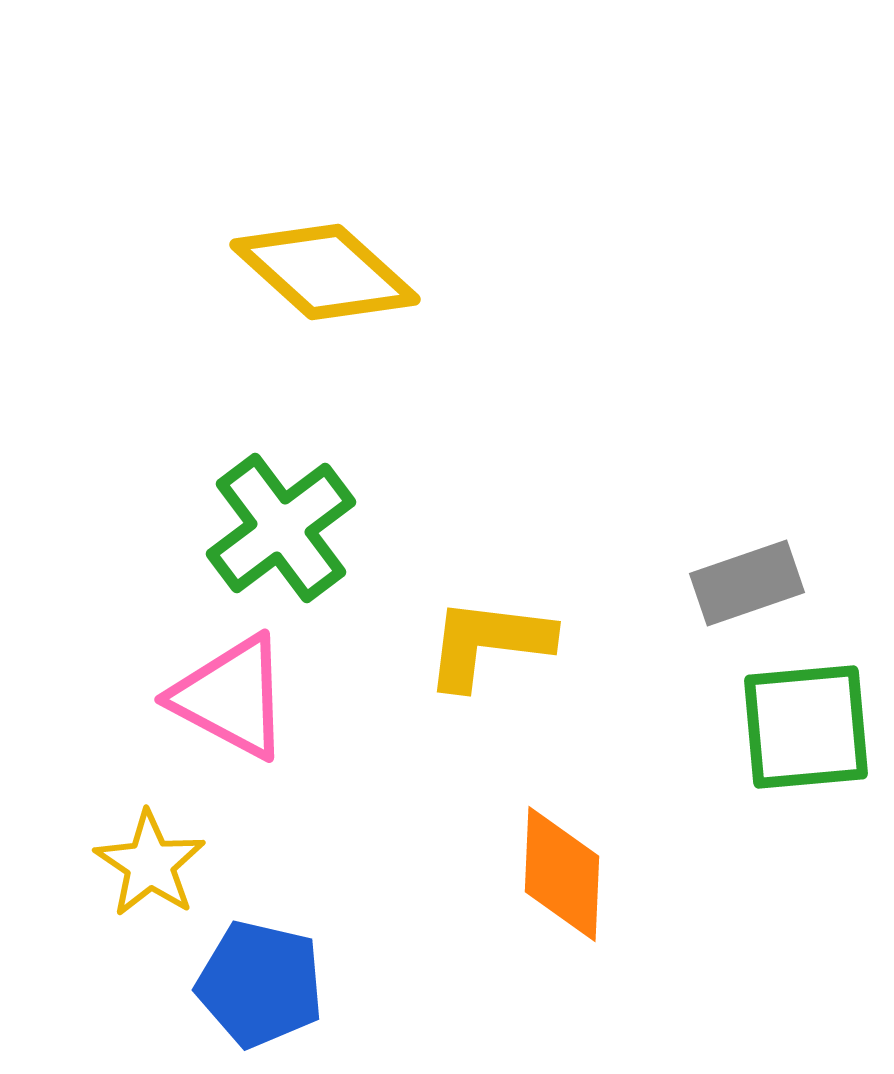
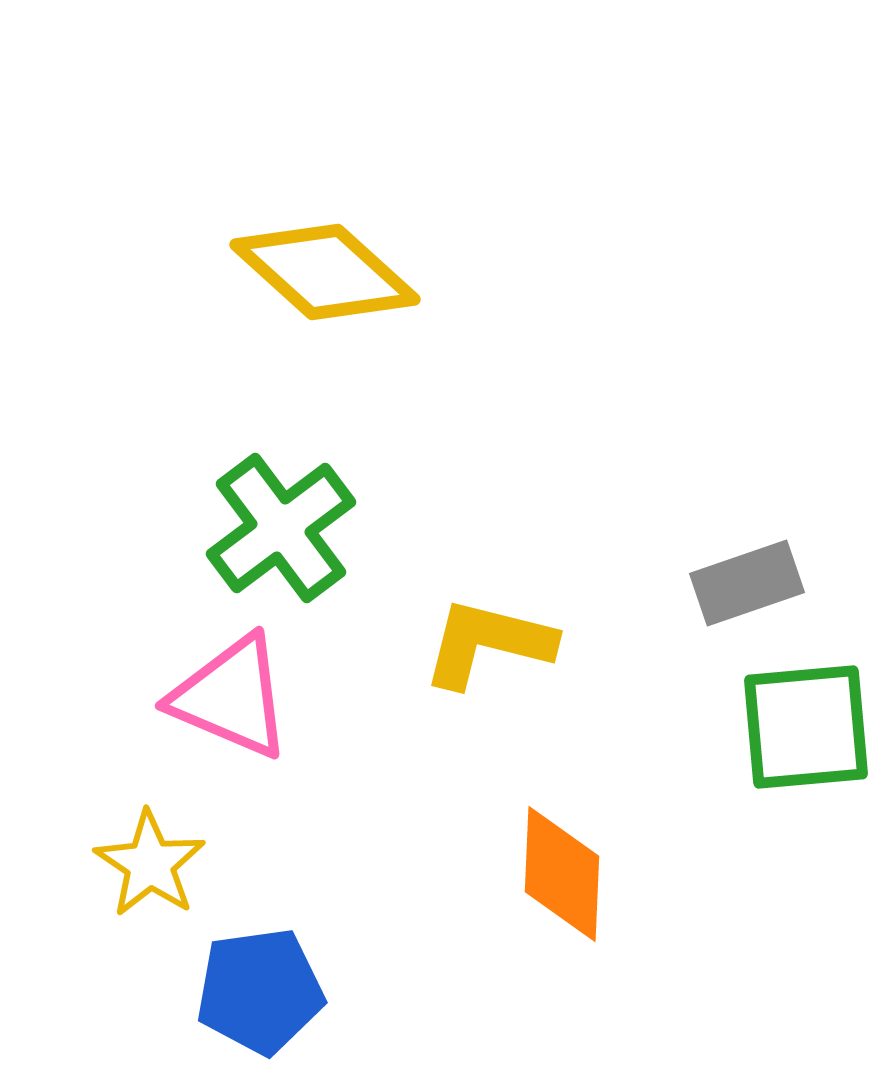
yellow L-shape: rotated 7 degrees clockwise
pink triangle: rotated 5 degrees counterclockwise
blue pentagon: moved 7 px down; rotated 21 degrees counterclockwise
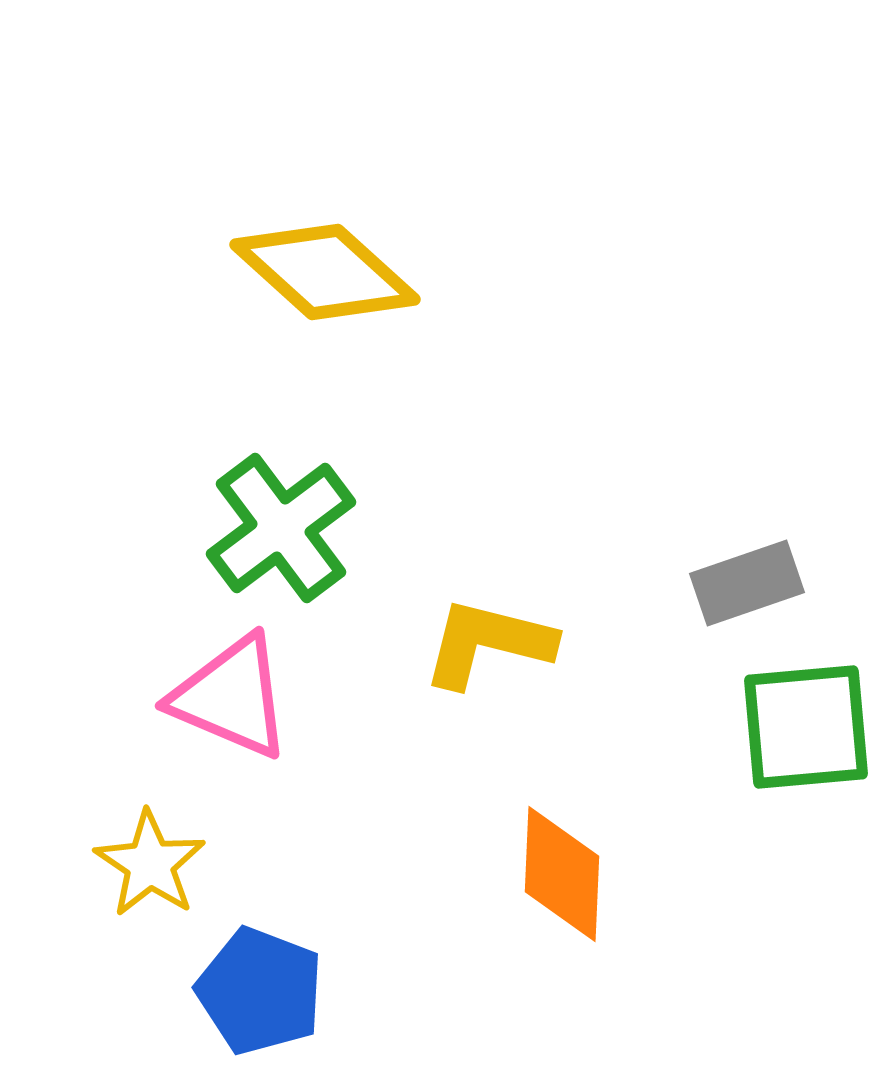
blue pentagon: rotated 29 degrees clockwise
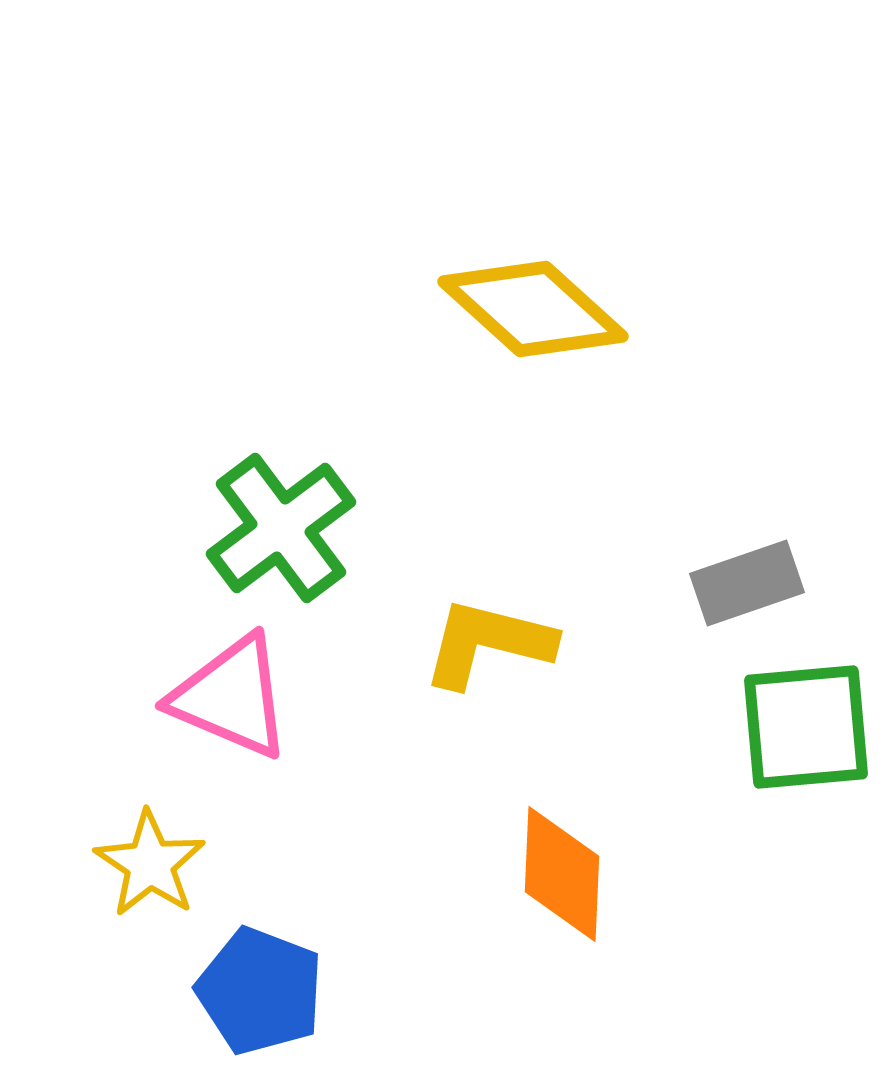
yellow diamond: moved 208 px right, 37 px down
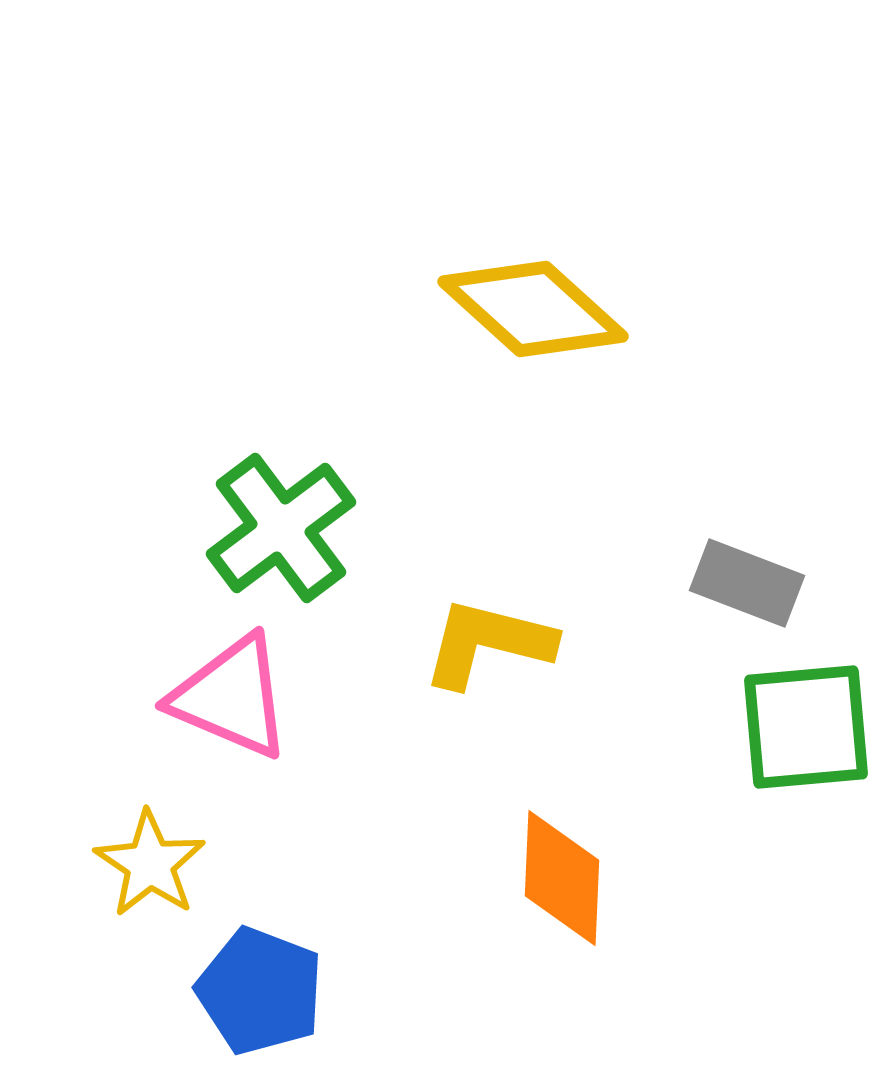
gray rectangle: rotated 40 degrees clockwise
orange diamond: moved 4 px down
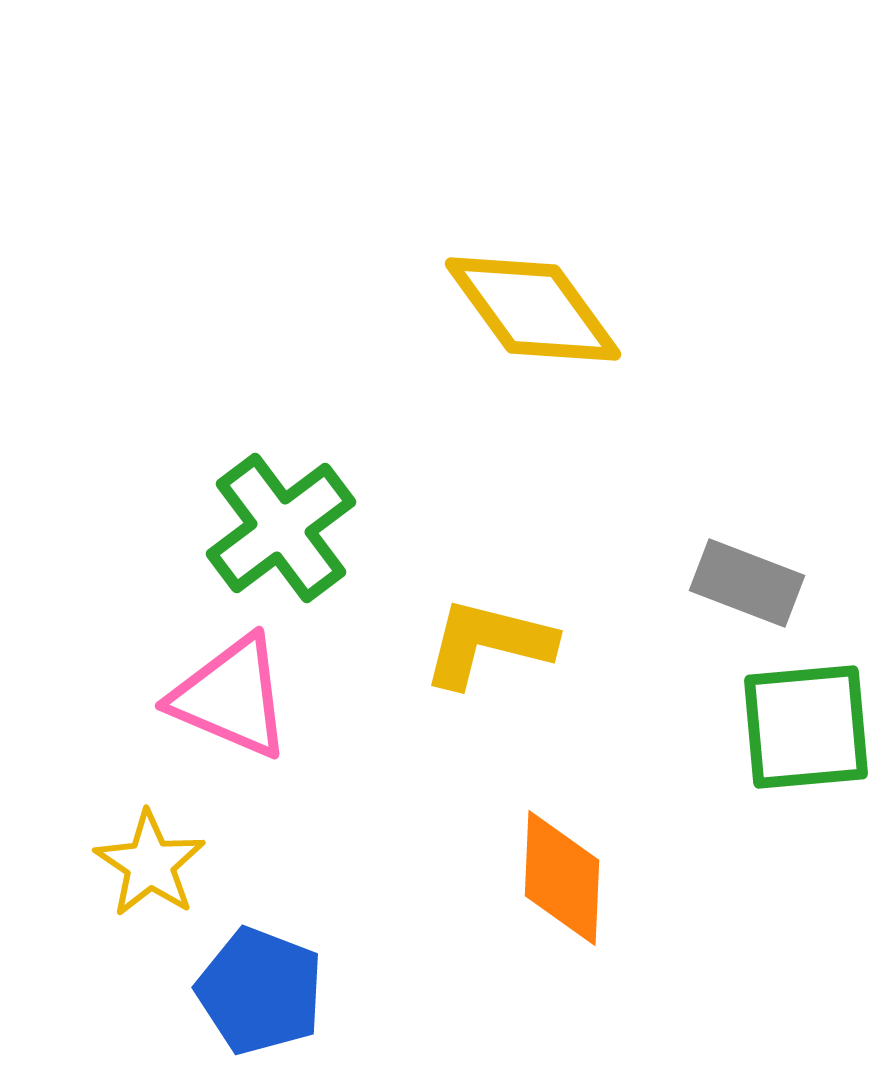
yellow diamond: rotated 12 degrees clockwise
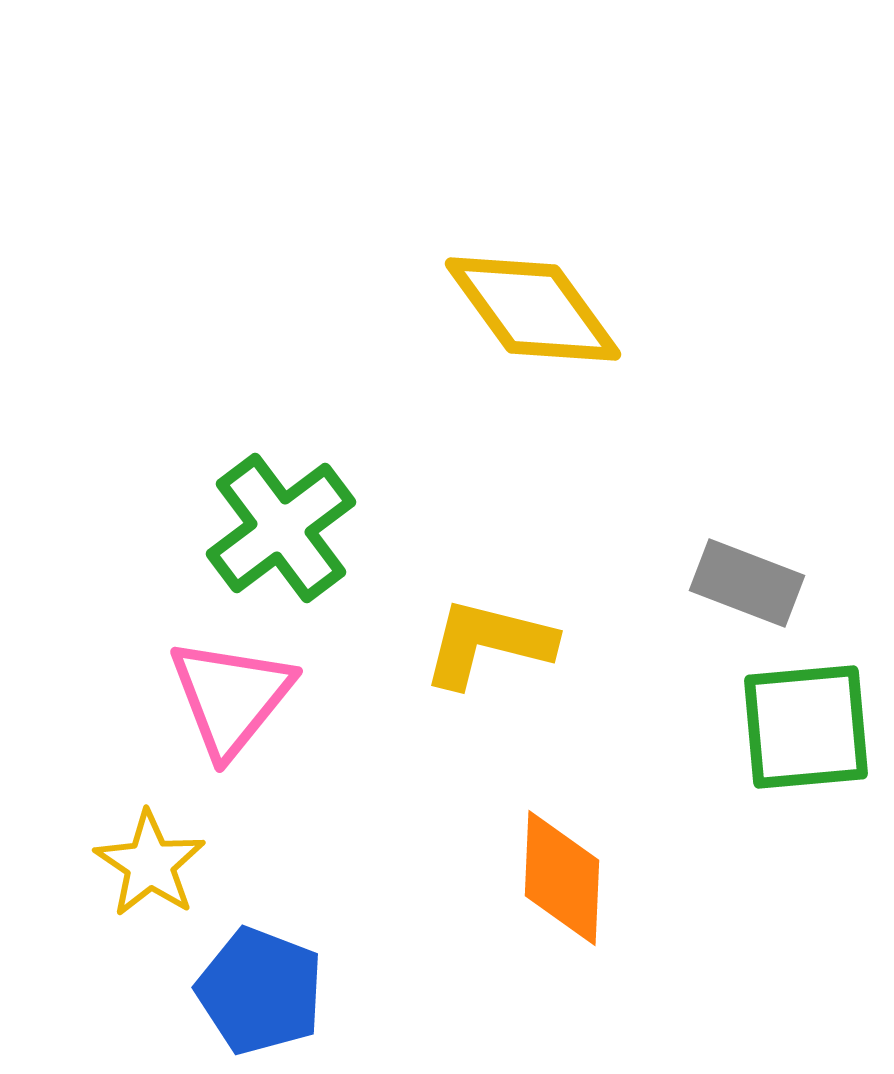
pink triangle: rotated 46 degrees clockwise
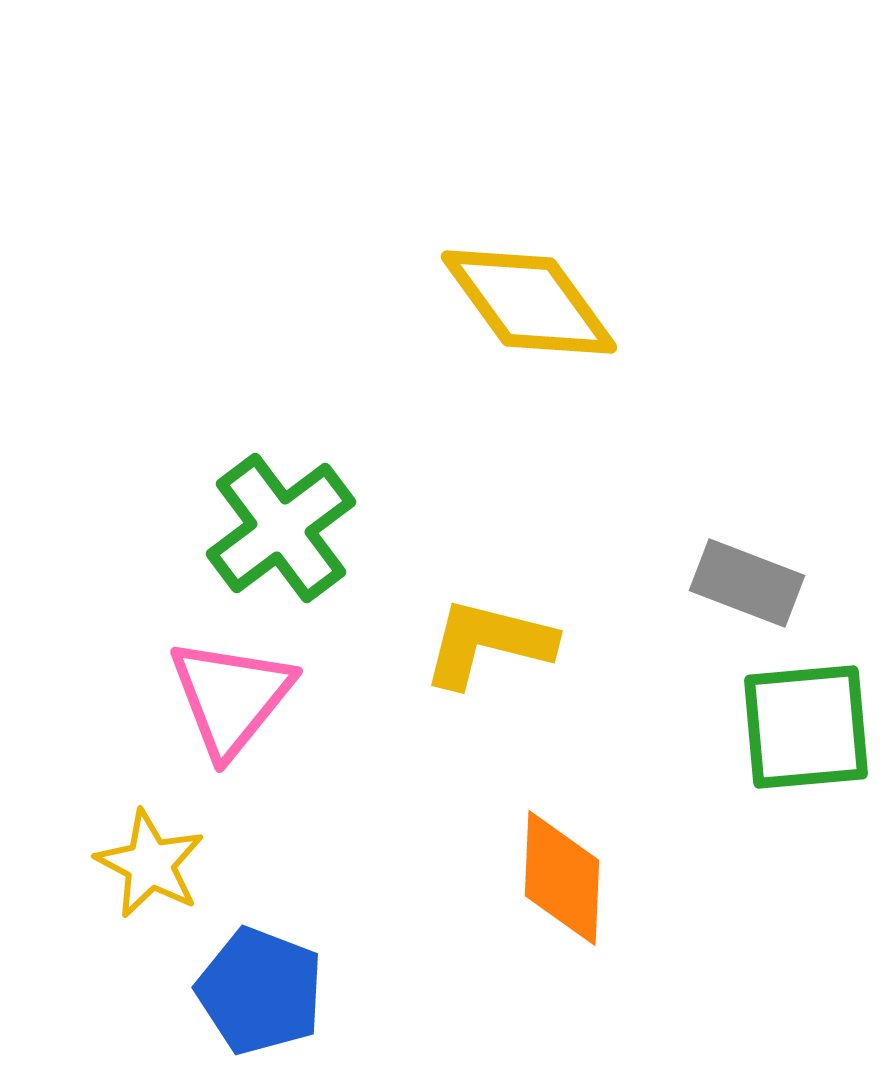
yellow diamond: moved 4 px left, 7 px up
yellow star: rotated 6 degrees counterclockwise
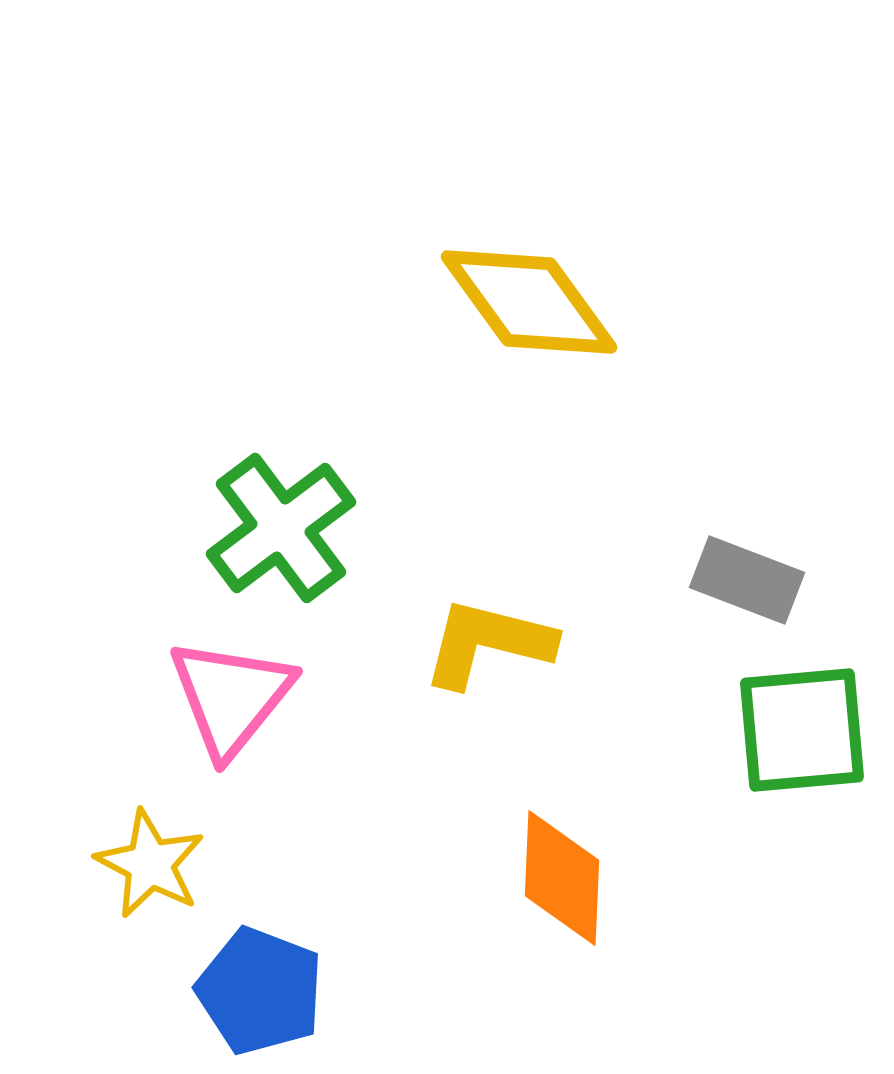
gray rectangle: moved 3 px up
green square: moved 4 px left, 3 px down
